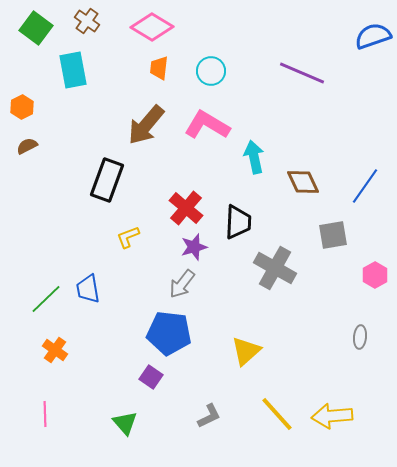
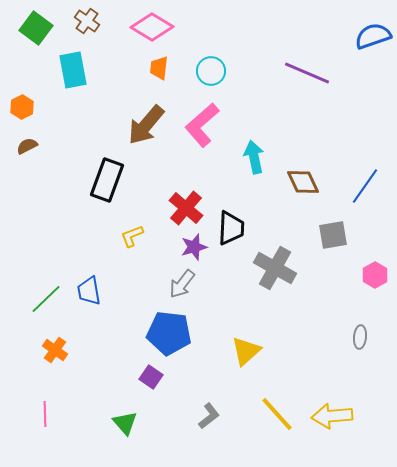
purple line: moved 5 px right
pink L-shape: moved 5 px left; rotated 72 degrees counterclockwise
black trapezoid: moved 7 px left, 6 px down
yellow L-shape: moved 4 px right, 1 px up
blue trapezoid: moved 1 px right, 2 px down
gray L-shape: rotated 12 degrees counterclockwise
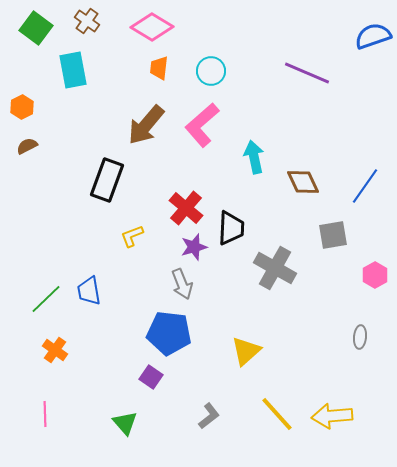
gray arrow: rotated 60 degrees counterclockwise
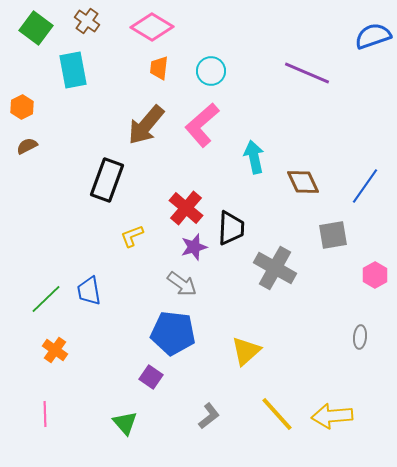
gray arrow: rotated 32 degrees counterclockwise
blue pentagon: moved 4 px right
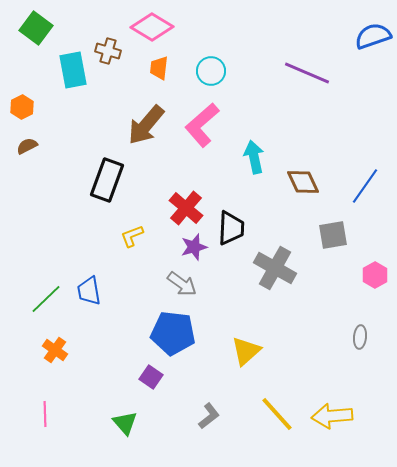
brown cross: moved 21 px right, 30 px down; rotated 20 degrees counterclockwise
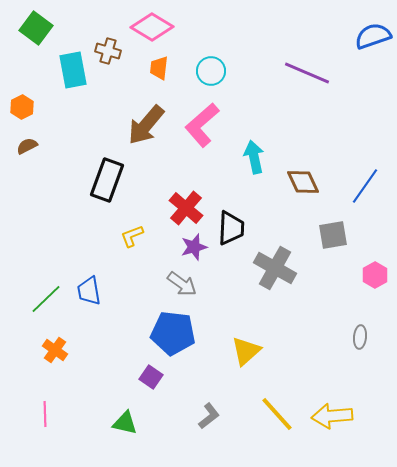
green triangle: rotated 36 degrees counterclockwise
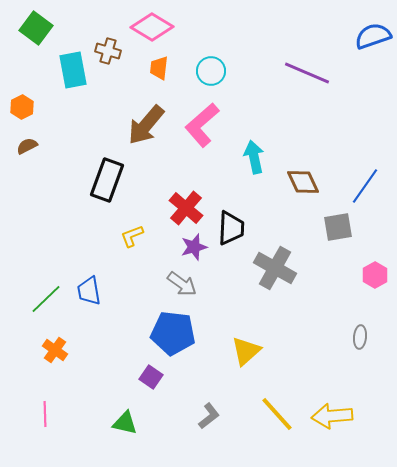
gray square: moved 5 px right, 8 px up
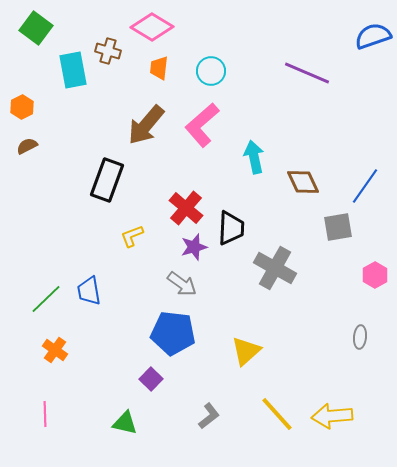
purple square: moved 2 px down; rotated 10 degrees clockwise
